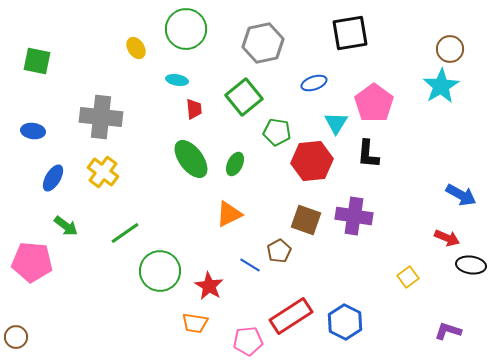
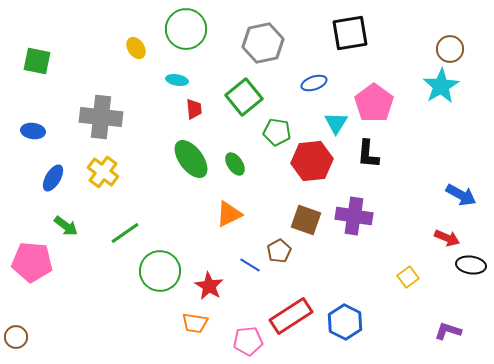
green ellipse at (235, 164): rotated 60 degrees counterclockwise
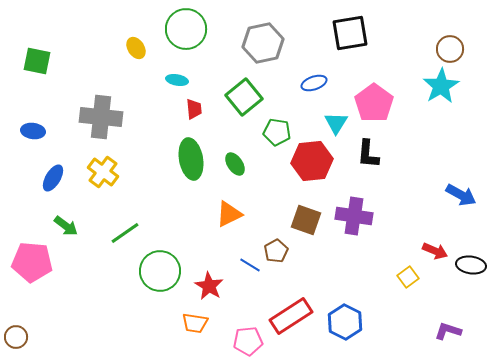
green ellipse at (191, 159): rotated 27 degrees clockwise
red arrow at (447, 238): moved 12 px left, 13 px down
brown pentagon at (279, 251): moved 3 px left
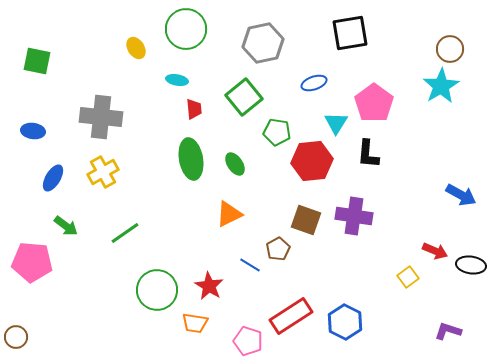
yellow cross at (103, 172): rotated 24 degrees clockwise
brown pentagon at (276, 251): moved 2 px right, 2 px up
green circle at (160, 271): moved 3 px left, 19 px down
pink pentagon at (248, 341): rotated 24 degrees clockwise
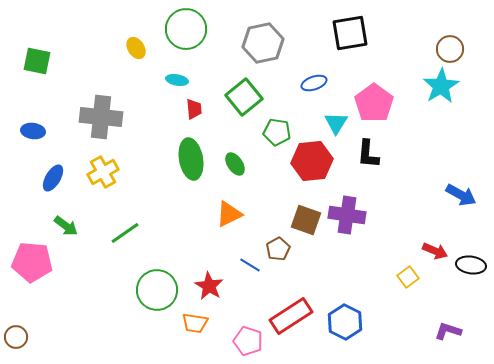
purple cross at (354, 216): moved 7 px left, 1 px up
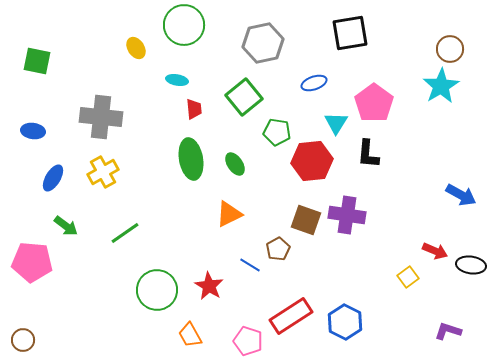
green circle at (186, 29): moved 2 px left, 4 px up
orange trapezoid at (195, 323): moved 5 px left, 12 px down; rotated 52 degrees clockwise
brown circle at (16, 337): moved 7 px right, 3 px down
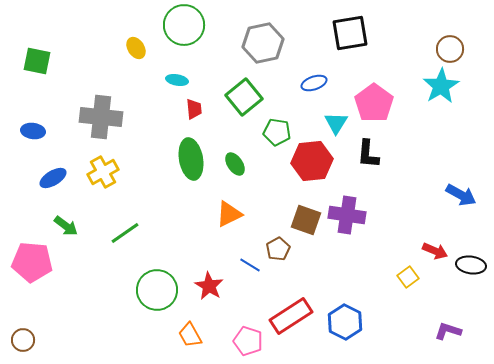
blue ellipse at (53, 178): rotated 28 degrees clockwise
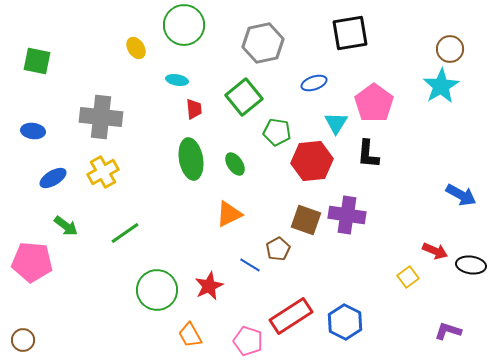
red star at (209, 286): rotated 16 degrees clockwise
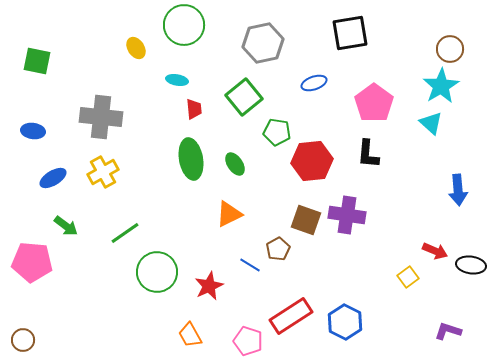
cyan triangle at (336, 123): moved 95 px right; rotated 20 degrees counterclockwise
blue arrow at (461, 195): moved 3 px left, 5 px up; rotated 56 degrees clockwise
green circle at (157, 290): moved 18 px up
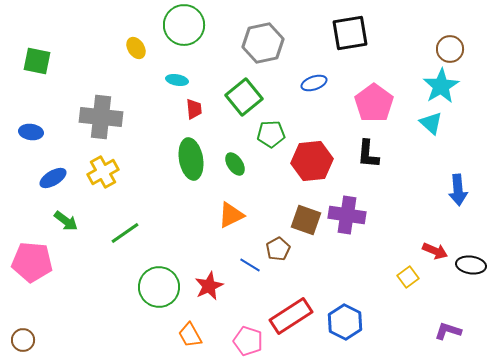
blue ellipse at (33, 131): moved 2 px left, 1 px down
green pentagon at (277, 132): moved 6 px left, 2 px down; rotated 12 degrees counterclockwise
orange triangle at (229, 214): moved 2 px right, 1 px down
green arrow at (66, 226): moved 5 px up
green circle at (157, 272): moved 2 px right, 15 px down
